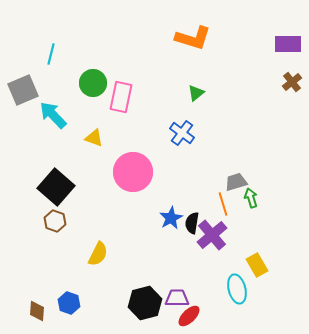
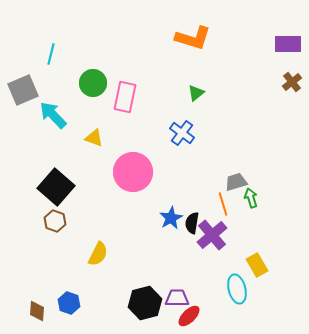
pink rectangle: moved 4 px right
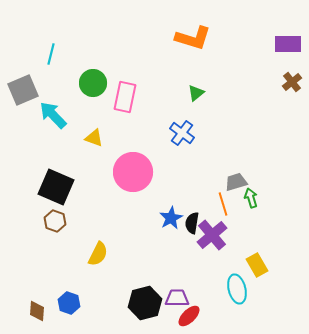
black square: rotated 18 degrees counterclockwise
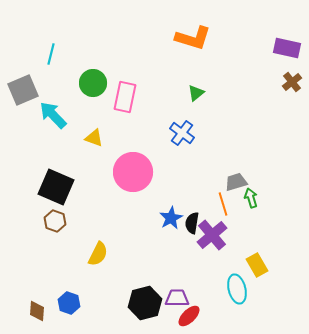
purple rectangle: moved 1 px left, 4 px down; rotated 12 degrees clockwise
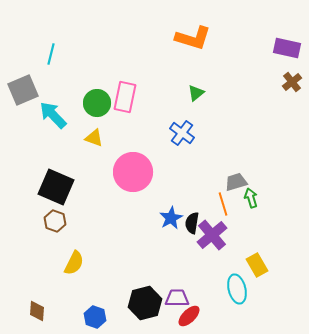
green circle: moved 4 px right, 20 px down
yellow semicircle: moved 24 px left, 9 px down
blue hexagon: moved 26 px right, 14 px down
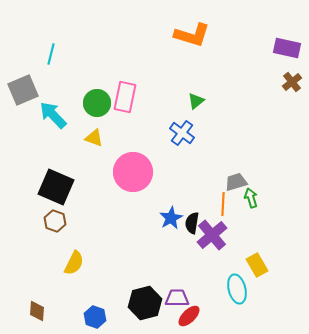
orange L-shape: moved 1 px left, 3 px up
green triangle: moved 8 px down
orange line: rotated 20 degrees clockwise
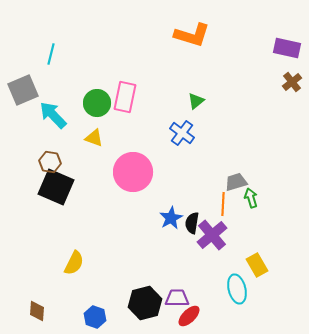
brown hexagon: moved 5 px left, 59 px up; rotated 10 degrees counterclockwise
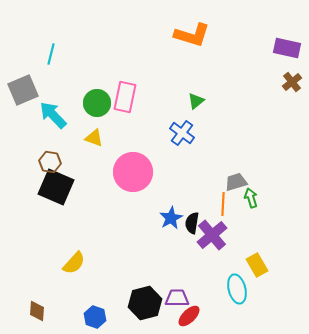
yellow semicircle: rotated 15 degrees clockwise
